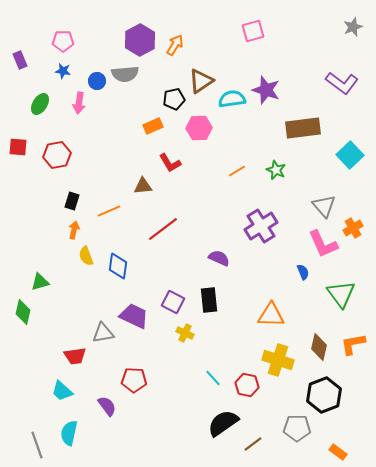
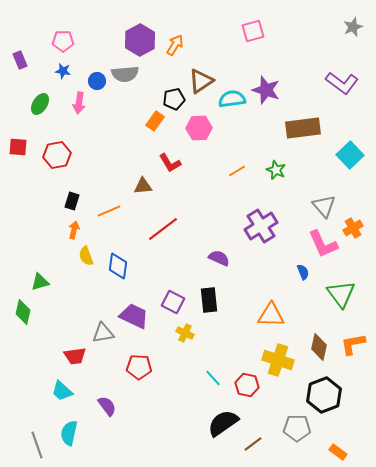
orange rectangle at (153, 126): moved 2 px right, 5 px up; rotated 30 degrees counterclockwise
red pentagon at (134, 380): moved 5 px right, 13 px up
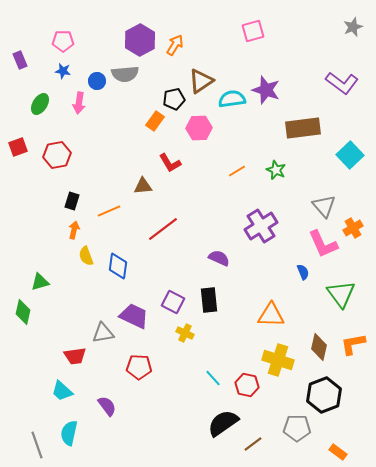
red square at (18, 147): rotated 24 degrees counterclockwise
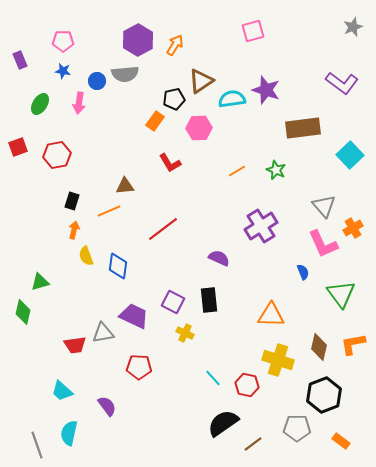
purple hexagon at (140, 40): moved 2 px left
brown triangle at (143, 186): moved 18 px left
red trapezoid at (75, 356): moved 11 px up
orange rectangle at (338, 452): moved 3 px right, 11 px up
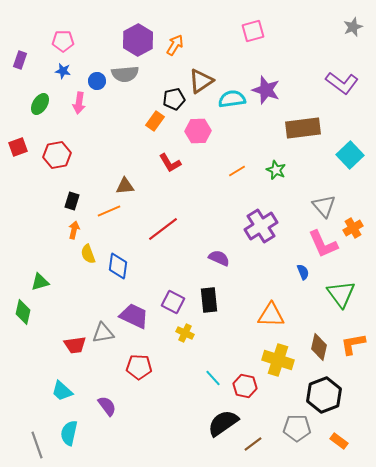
purple rectangle at (20, 60): rotated 42 degrees clockwise
pink hexagon at (199, 128): moved 1 px left, 3 px down
yellow semicircle at (86, 256): moved 2 px right, 2 px up
red hexagon at (247, 385): moved 2 px left, 1 px down
orange rectangle at (341, 441): moved 2 px left
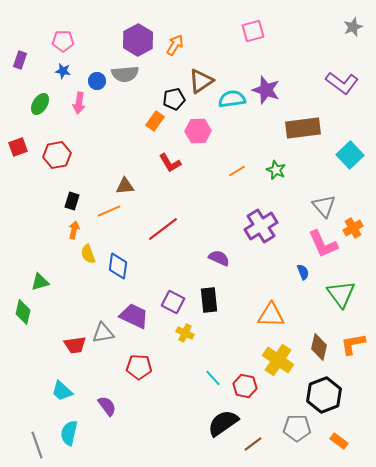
yellow cross at (278, 360): rotated 16 degrees clockwise
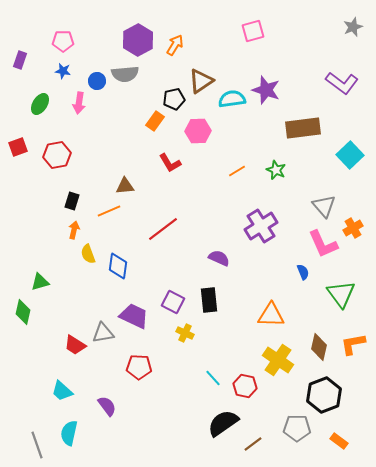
red trapezoid at (75, 345): rotated 40 degrees clockwise
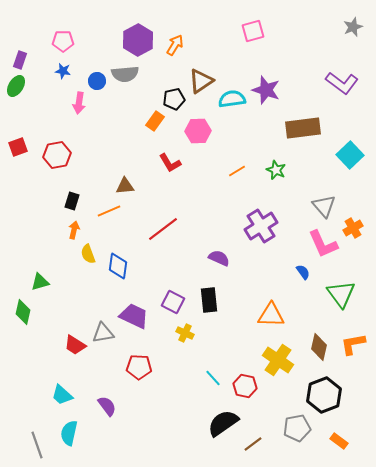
green ellipse at (40, 104): moved 24 px left, 18 px up
blue semicircle at (303, 272): rotated 14 degrees counterclockwise
cyan trapezoid at (62, 391): moved 4 px down
gray pentagon at (297, 428): rotated 12 degrees counterclockwise
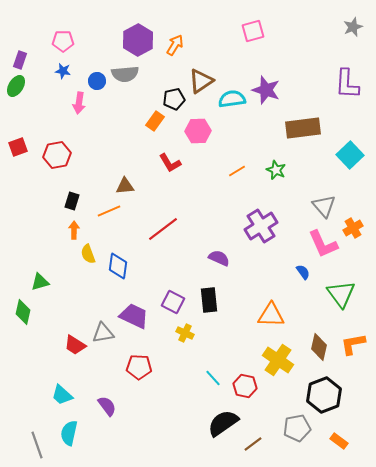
purple L-shape at (342, 83): moved 5 px right, 1 px down; rotated 56 degrees clockwise
orange arrow at (74, 230): rotated 12 degrees counterclockwise
